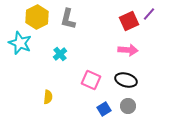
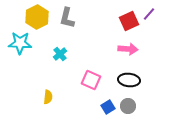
gray L-shape: moved 1 px left, 1 px up
cyan star: rotated 20 degrees counterclockwise
pink arrow: moved 1 px up
black ellipse: moved 3 px right; rotated 10 degrees counterclockwise
blue square: moved 4 px right, 2 px up
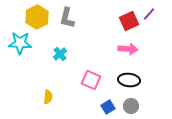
gray circle: moved 3 px right
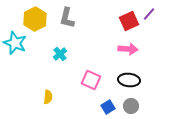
yellow hexagon: moved 2 px left, 2 px down
cyan star: moved 5 px left; rotated 20 degrees clockwise
